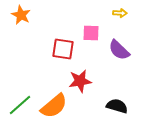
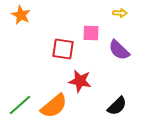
red star: rotated 20 degrees clockwise
black semicircle: rotated 120 degrees clockwise
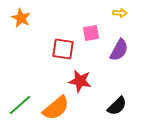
orange star: moved 3 px down
pink square: rotated 12 degrees counterclockwise
purple semicircle: rotated 105 degrees counterclockwise
orange semicircle: moved 2 px right, 2 px down
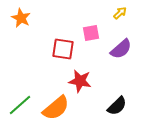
yellow arrow: rotated 48 degrees counterclockwise
purple semicircle: moved 2 px right, 1 px up; rotated 20 degrees clockwise
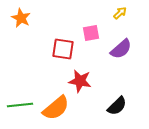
green line: rotated 35 degrees clockwise
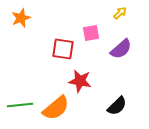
orange star: rotated 24 degrees clockwise
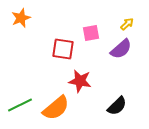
yellow arrow: moved 7 px right, 11 px down
green line: rotated 20 degrees counterclockwise
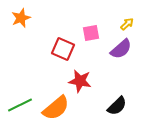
red square: rotated 15 degrees clockwise
